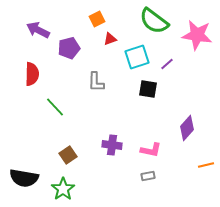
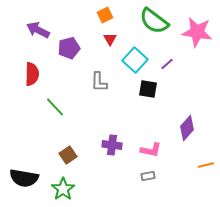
orange square: moved 8 px right, 4 px up
pink star: moved 3 px up
red triangle: rotated 40 degrees counterclockwise
cyan square: moved 2 px left, 3 px down; rotated 30 degrees counterclockwise
gray L-shape: moved 3 px right
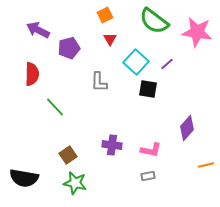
cyan square: moved 1 px right, 2 px down
green star: moved 12 px right, 6 px up; rotated 25 degrees counterclockwise
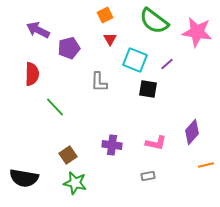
cyan square: moved 1 px left, 2 px up; rotated 20 degrees counterclockwise
purple diamond: moved 5 px right, 4 px down
pink L-shape: moved 5 px right, 7 px up
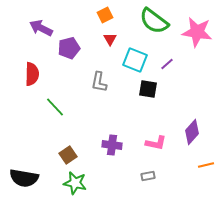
purple arrow: moved 3 px right, 2 px up
gray L-shape: rotated 10 degrees clockwise
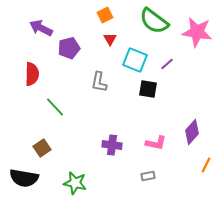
brown square: moved 26 px left, 7 px up
orange line: rotated 49 degrees counterclockwise
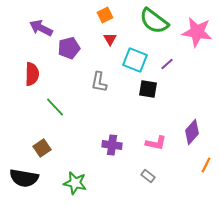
gray rectangle: rotated 48 degrees clockwise
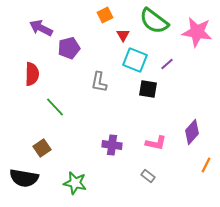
red triangle: moved 13 px right, 4 px up
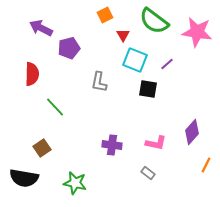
gray rectangle: moved 3 px up
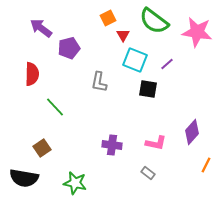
orange square: moved 3 px right, 3 px down
purple arrow: rotated 10 degrees clockwise
